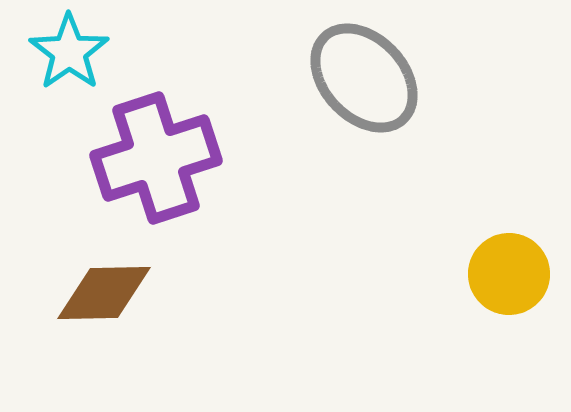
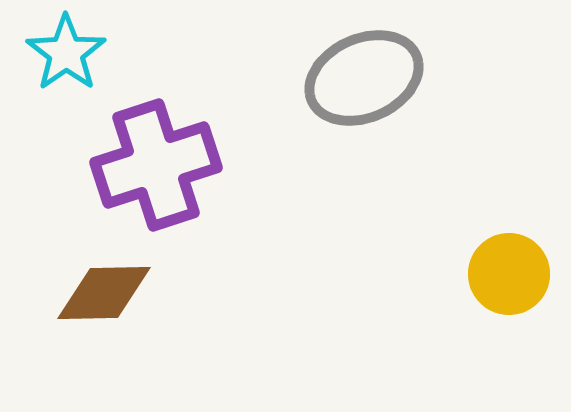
cyan star: moved 3 px left, 1 px down
gray ellipse: rotated 71 degrees counterclockwise
purple cross: moved 7 px down
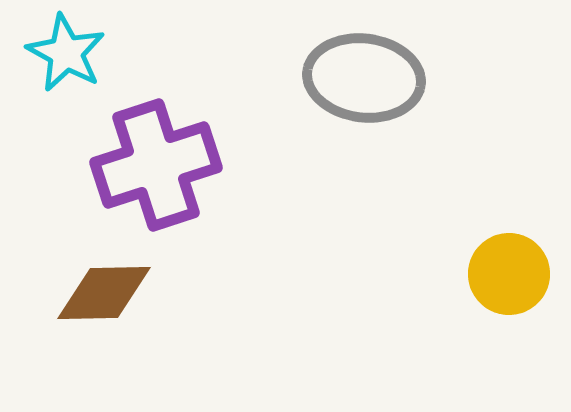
cyan star: rotated 8 degrees counterclockwise
gray ellipse: rotated 31 degrees clockwise
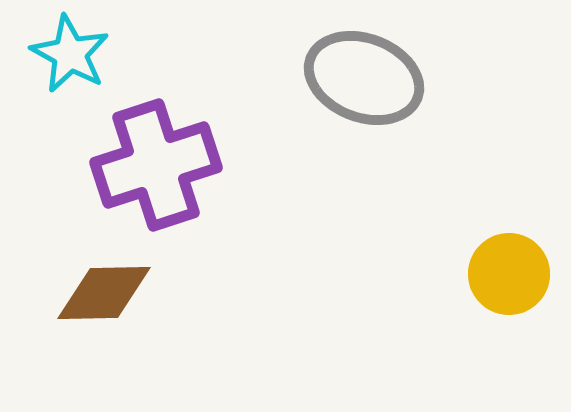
cyan star: moved 4 px right, 1 px down
gray ellipse: rotated 14 degrees clockwise
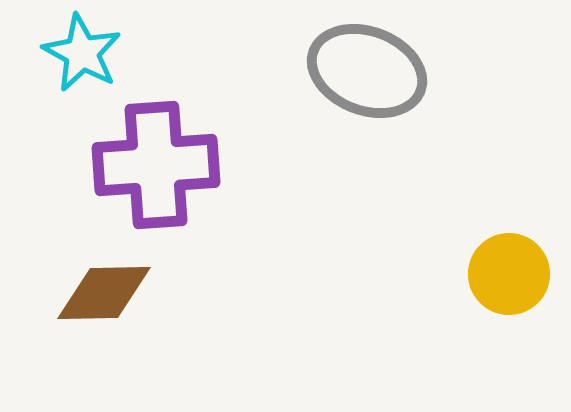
cyan star: moved 12 px right, 1 px up
gray ellipse: moved 3 px right, 7 px up
purple cross: rotated 14 degrees clockwise
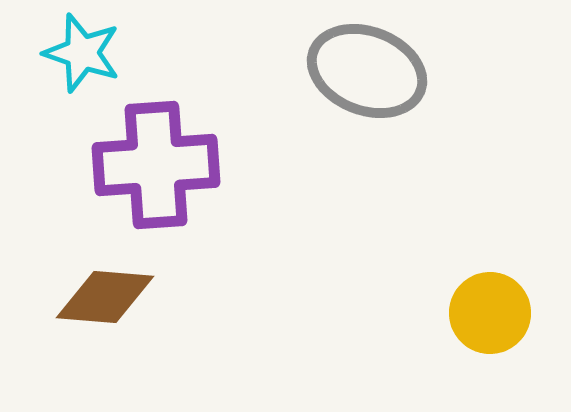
cyan star: rotated 10 degrees counterclockwise
yellow circle: moved 19 px left, 39 px down
brown diamond: moved 1 px right, 4 px down; rotated 6 degrees clockwise
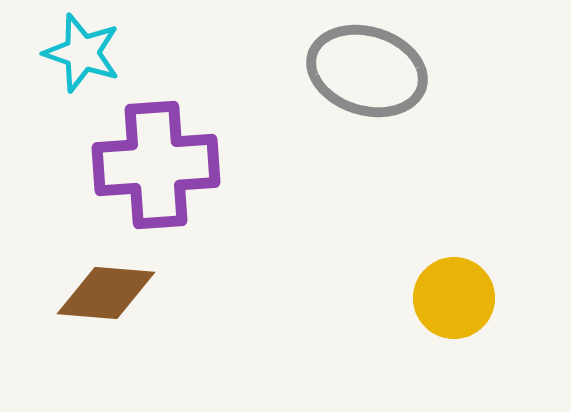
gray ellipse: rotated 4 degrees counterclockwise
brown diamond: moved 1 px right, 4 px up
yellow circle: moved 36 px left, 15 px up
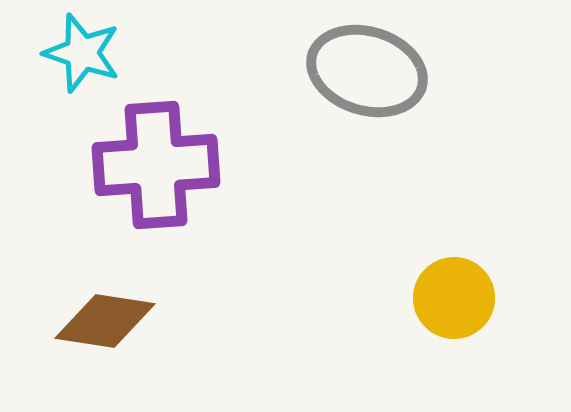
brown diamond: moved 1 px left, 28 px down; rotated 4 degrees clockwise
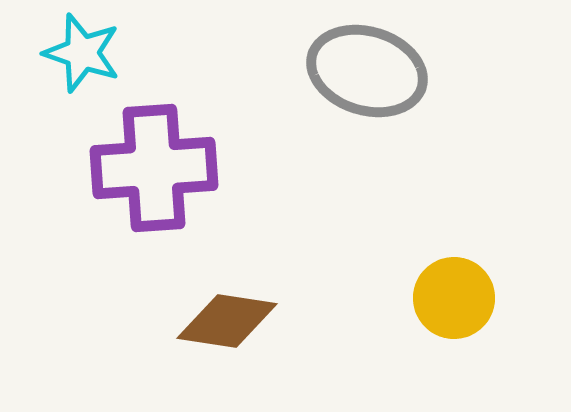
purple cross: moved 2 px left, 3 px down
brown diamond: moved 122 px right
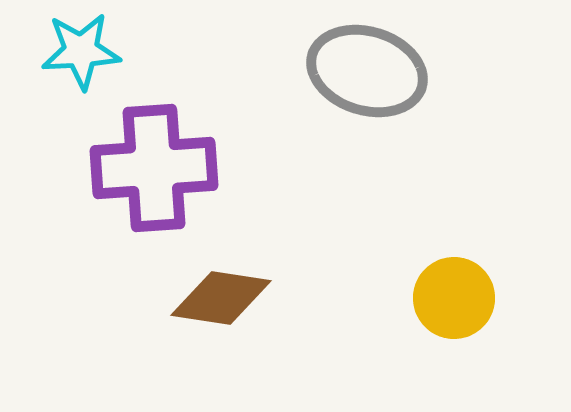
cyan star: moved 1 px left, 2 px up; rotated 22 degrees counterclockwise
brown diamond: moved 6 px left, 23 px up
